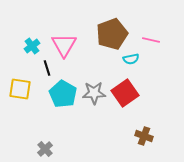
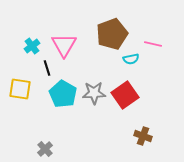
pink line: moved 2 px right, 4 px down
red square: moved 2 px down
brown cross: moved 1 px left
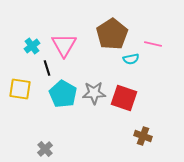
brown pentagon: rotated 12 degrees counterclockwise
red square: moved 1 px left, 3 px down; rotated 36 degrees counterclockwise
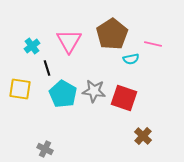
pink triangle: moved 5 px right, 4 px up
gray star: moved 2 px up; rotated 10 degrees clockwise
brown cross: rotated 24 degrees clockwise
gray cross: rotated 21 degrees counterclockwise
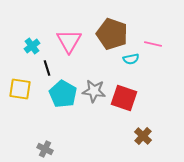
brown pentagon: rotated 20 degrees counterclockwise
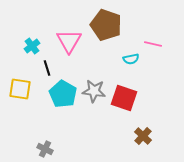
brown pentagon: moved 6 px left, 9 px up
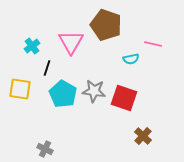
pink triangle: moved 2 px right, 1 px down
black line: rotated 35 degrees clockwise
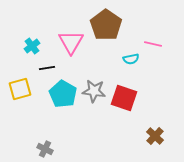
brown pentagon: rotated 16 degrees clockwise
black line: rotated 63 degrees clockwise
yellow square: rotated 25 degrees counterclockwise
brown cross: moved 12 px right
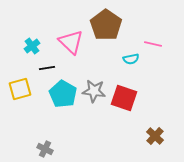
pink triangle: rotated 16 degrees counterclockwise
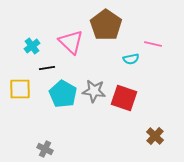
yellow square: rotated 15 degrees clockwise
